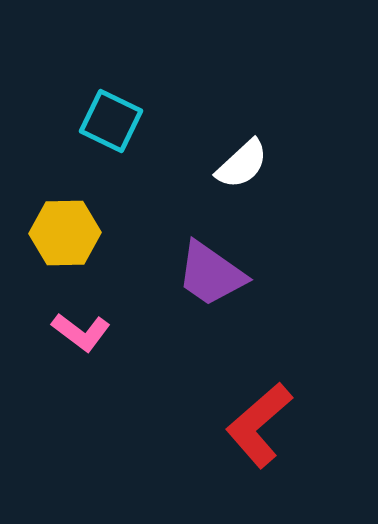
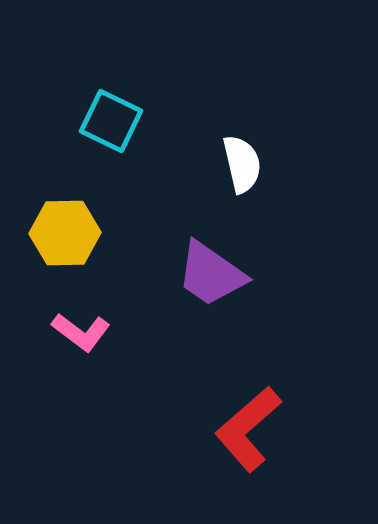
white semicircle: rotated 60 degrees counterclockwise
red L-shape: moved 11 px left, 4 px down
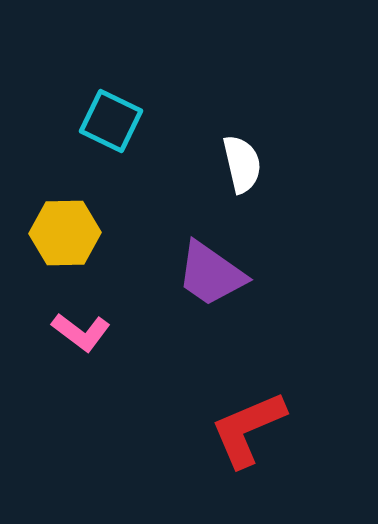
red L-shape: rotated 18 degrees clockwise
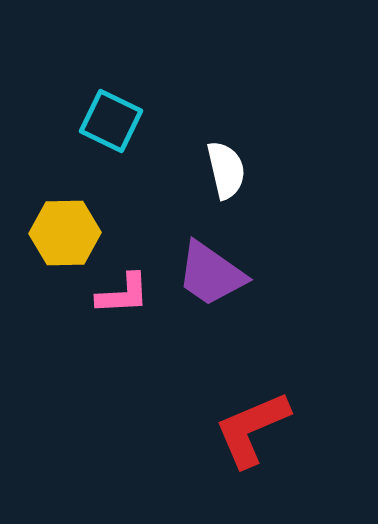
white semicircle: moved 16 px left, 6 px down
pink L-shape: moved 42 px right, 38 px up; rotated 40 degrees counterclockwise
red L-shape: moved 4 px right
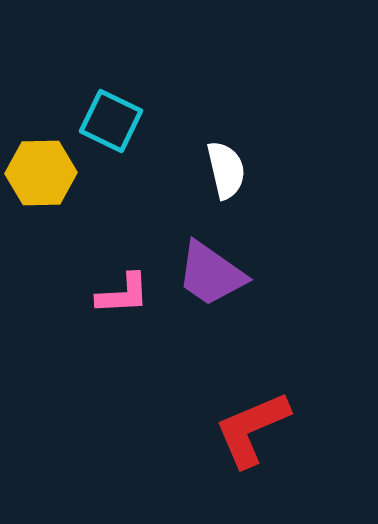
yellow hexagon: moved 24 px left, 60 px up
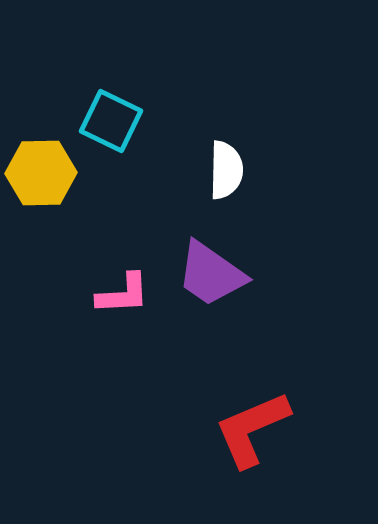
white semicircle: rotated 14 degrees clockwise
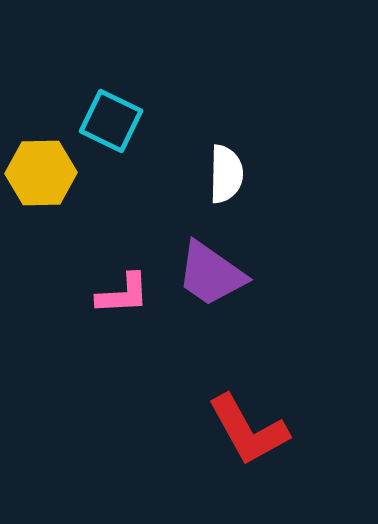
white semicircle: moved 4 px down
red L-shape: moved 4 px left, 1 px down; rotated 96 degrees counterclockwise
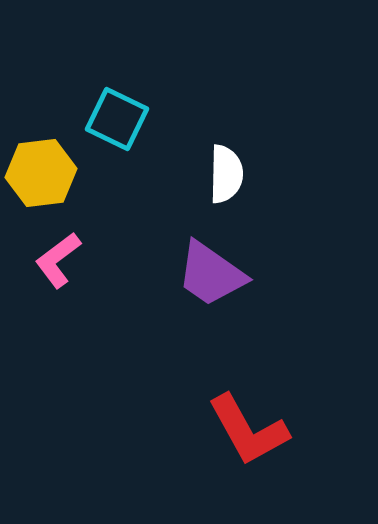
cyan square: moved 6 px right, 2 px up
yellow hexagon: rotated 6 degrees counterclockwise
pink L-shape: moved 65 px left, 34 px up; rotated 146 degrees clockwise
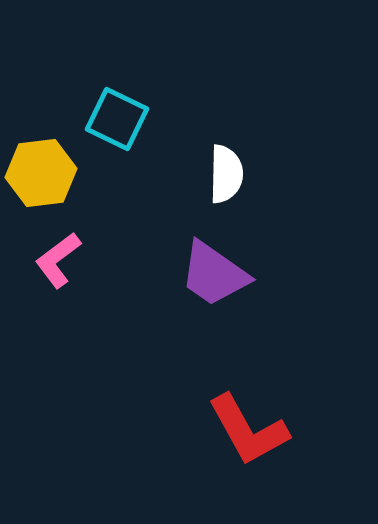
purple trapezoid: moved 3 px right
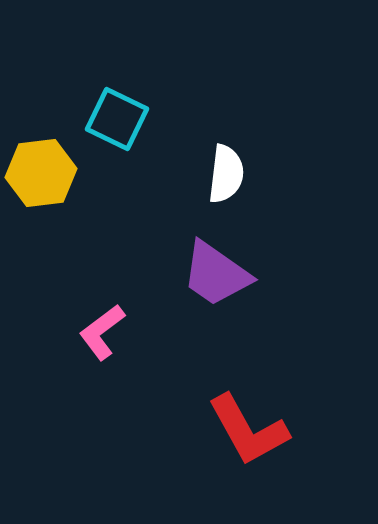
white semicircle: rotated 6 degrees clockwise
pink L-shape: moved 44 px right, 72 px down
purple trapezoid: moved 2 px right
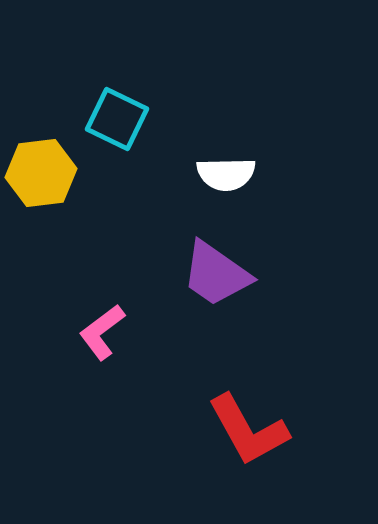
white semicircle: rotated 82 degrees clockwise
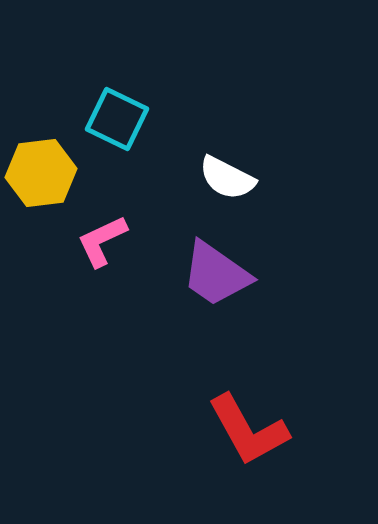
white semicircle: moved 1 px right, 4 px down; rotated 28 degrees clockwise
pink L-shape: moved 91 px up; rotated 12 degrees clockwise
